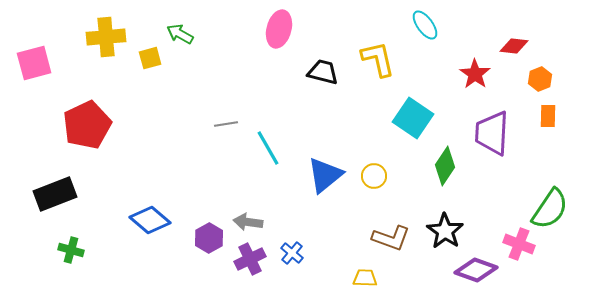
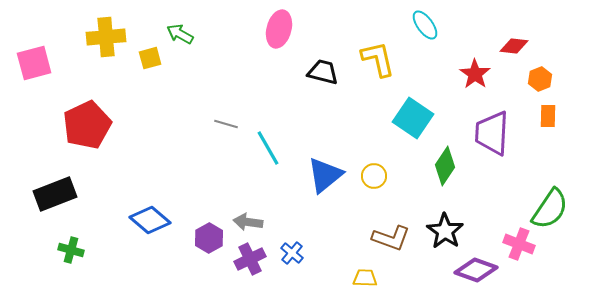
gray line: rotated 25 degrees clockwise
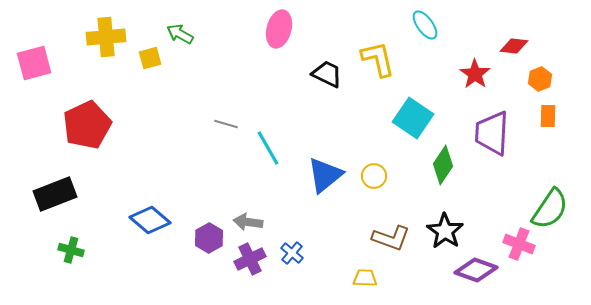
black trapezoid: moved 4 px right, 2 px down; rotated 12 degrees clockwise
green diamond: moved 2 px left, 1 px up
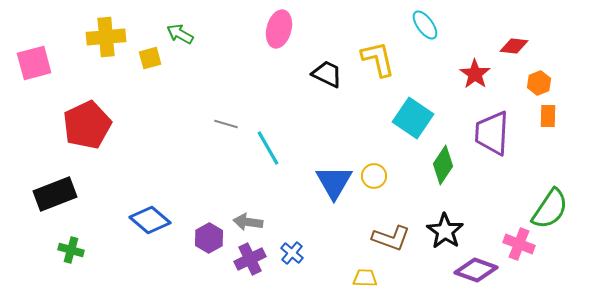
orange hexagon: moved 1 px left, 4 px down
blue triangle: moved 9 px right, 7 px down; rotated 21 degrees counterclockwise
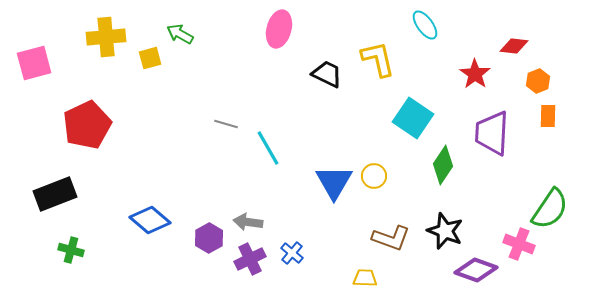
orange hexagon: moved 1 px left, 2 px up
black star: rotated 12 degrees counterclockwise
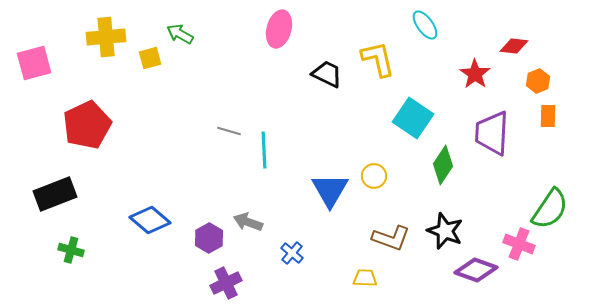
gray line: moved 3 px right, 7 px down
cyan line: moved 4 px left, 2 px down; rotated 27 degrees clockwise
blue triangle: moved 4 px left, 8 px down
gray arrow: rotated 12 degrees clockwise
purple cross: moved 24 px left, 24 px down
